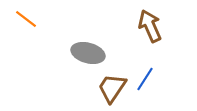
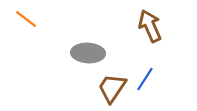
gray ellipse: rotated 12 degrees counterclockwise
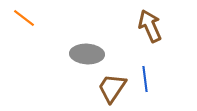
orange line: moved 2 px left, 1 px up
gray ellipse: moved 1 px left, 1 px down
blue line: rotated 40 degrees counterclockwise
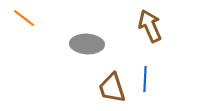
gray ellipse: moved 10 px up
blue line: rotated 10 degrees clockwise
brown trapezoid: rotated 52 degrees counterclockwise
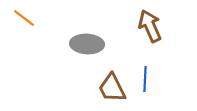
brown trapezoid: rotated 8 degrees counterclockwise
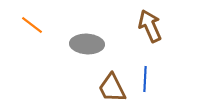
orange line: moved 8 px right, 7 px down
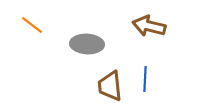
brown arrow: moved 1 px left; rotated 52 degrees counterclockwise
brown trapezoid: moved 2 px left, 2 px up; rotated 20 degrees clockwise
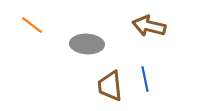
blue line: rotated 15 degrees counterclockwise
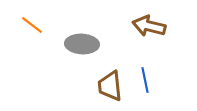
gray ellipse: moved 5 px left
blue line: moved 1 px down
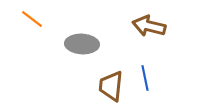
orange line: moved 6 px up
blue line: moved 2 px up
brown trapezoid: moved 1 px right; rotated 12 degrees clockwise
